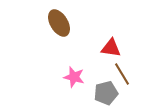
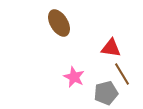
pink star: rotated 10 degrees clockwise
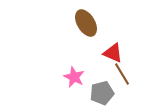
brown ellipse: moved 27 px right
red triangle: moved 2 px right, 5 px down; rotated 15 degrees clockwise
gray pentagon: moved 4 px left
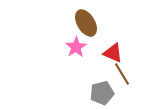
pink star: moved 2 px right, 30 px up; rotated 15 degrees clockwise
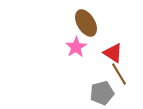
red triangle: rotated 10 degrees clockwise
brown line: moved 3 px left
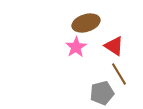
brown ellipse: rotated 76 degrees counterclockwise
red triangle: moved 1 px right, 7 px up
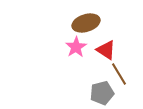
red triangle: moved 8 px left, 4 px down
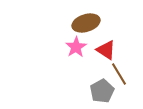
gray pentagon: moved 2 px up; rotated 15 degrees counterclockwise
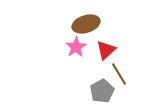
brown ellipse: moved 1 px down
red triangle: rotated 45 degrees clockwise
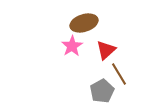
brown ellipse: moved 2 px left, 1 px up
pink star: moved 4 px left, 1 px up
